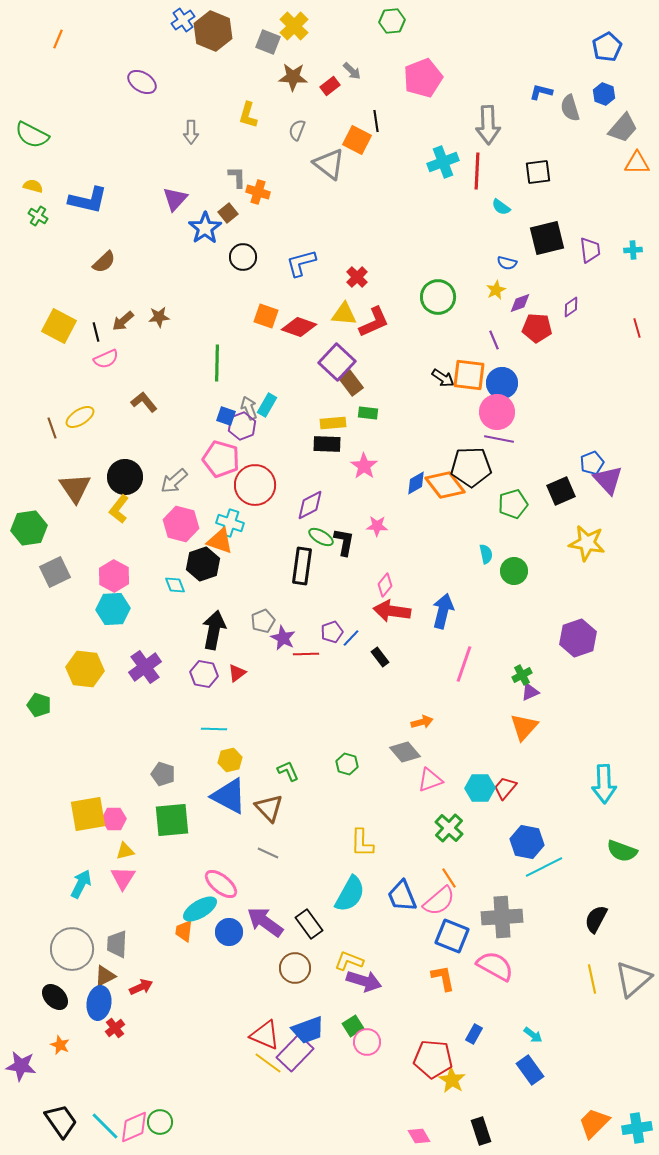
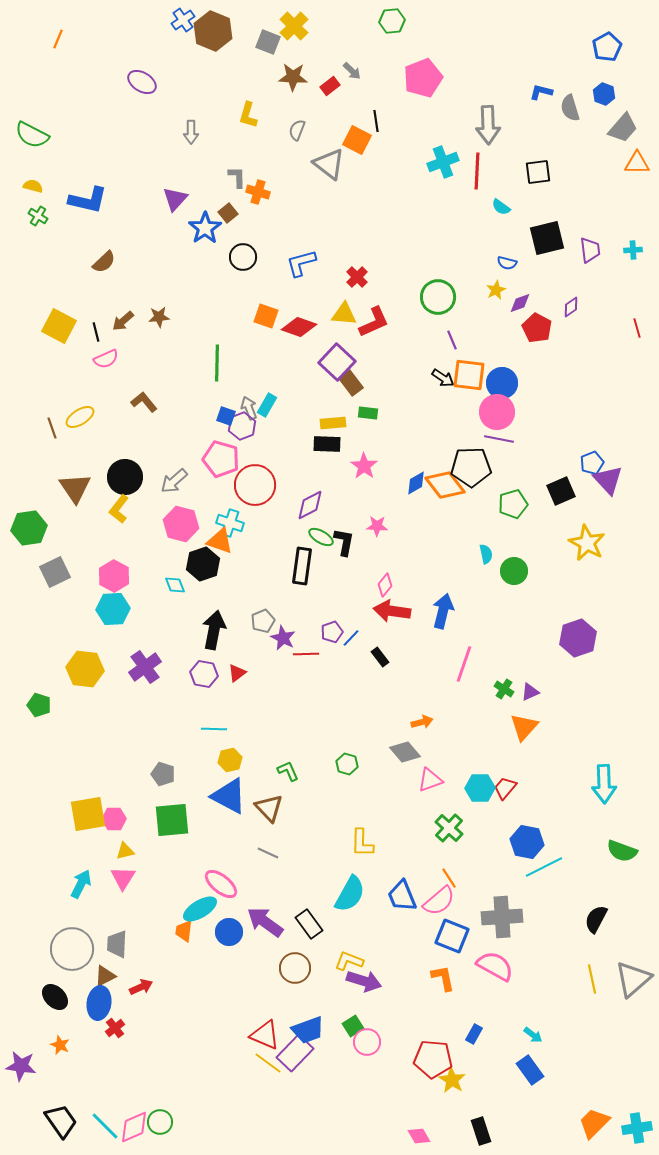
red pentagon at (537, 328): rotated 24 degrees clockwise
purple line at (494, 340): moved 42 px left
yellow star at (587, 543): rotated 18 degrees clockwise
green cross at (522, 675): moved 18 px left, 14 px down; rotated 30 degrees counterclockwise
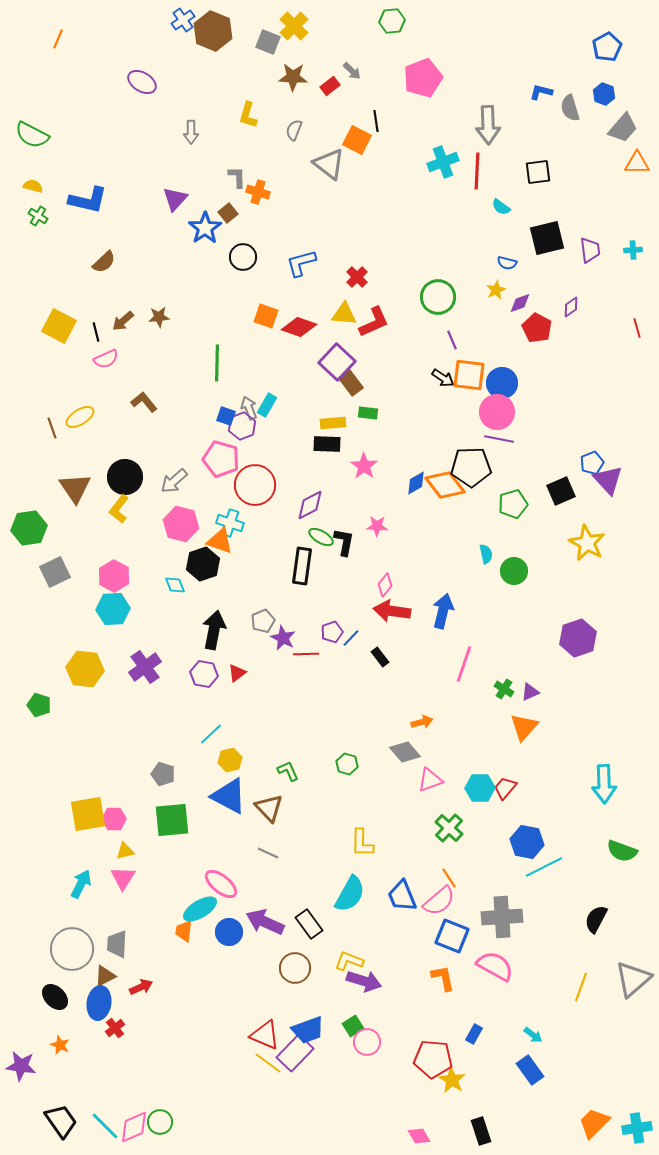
gray semicircle at (297, 130): moved 3 px left
cyan line at (214, 729): moved 3 px left, 5 px down; rotated 45 degrees counterclockwise
purple arrow at (265, 922): rotated 12 degrees counterclockwise
yellow line at (592, 979): moved 11 px left, 8 px down; rotated 32 degrees clockwise
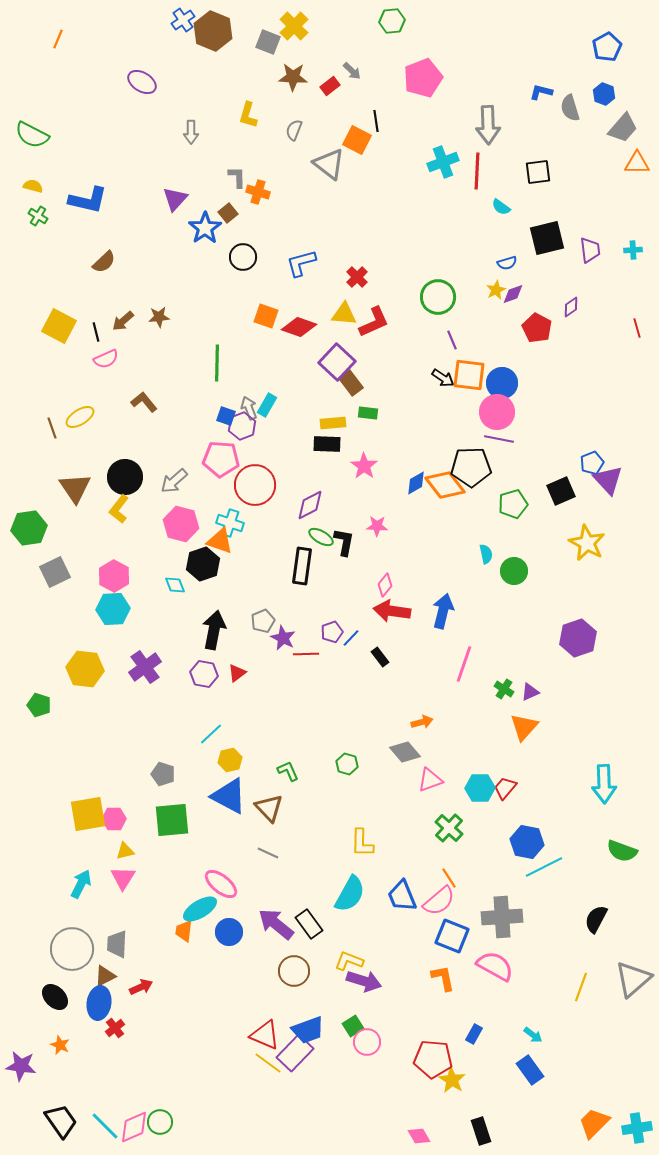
blue semicircle at (507, 263): rotated 30 degrees counterclockwise
purple diamond at (520, 303): moved 7 px left, 9 px up
pink pentagon at (221, 459): rotated 12 degrees counterclockwise
purple arrow at (265, 922): moved 11 px right, 2 px down; rotated 15 degrees clockwise
brown circle at (295, 968): moved 1 px left, 3 px down
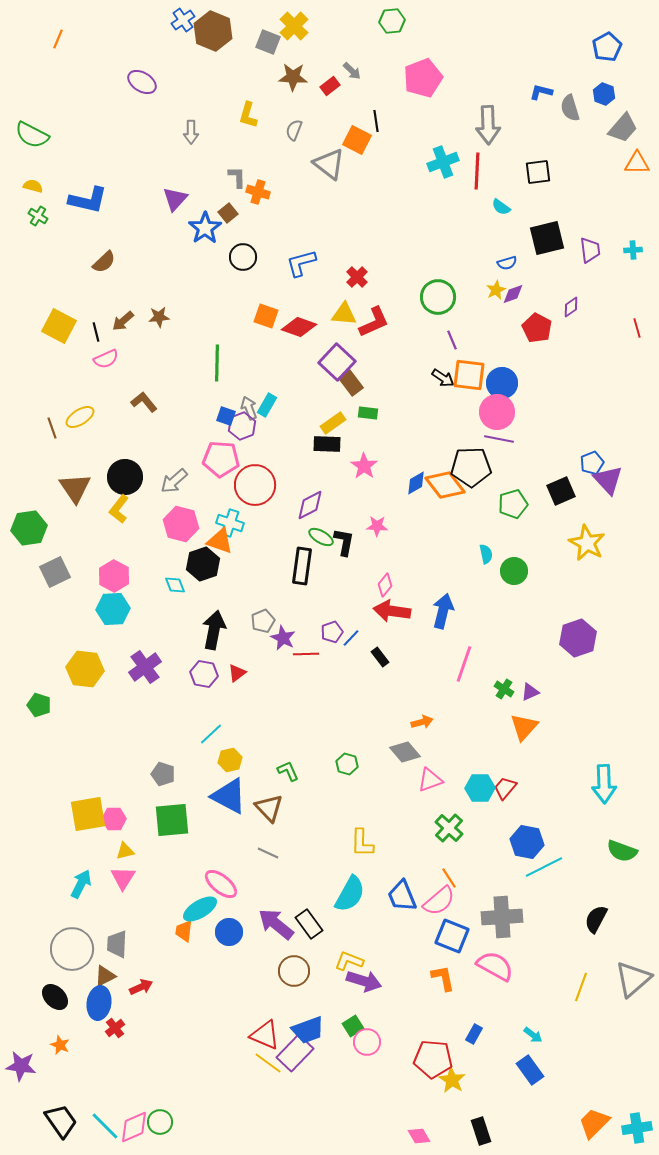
yellow rectangle at (333, 423): rotated 30 degrees counterclockwise
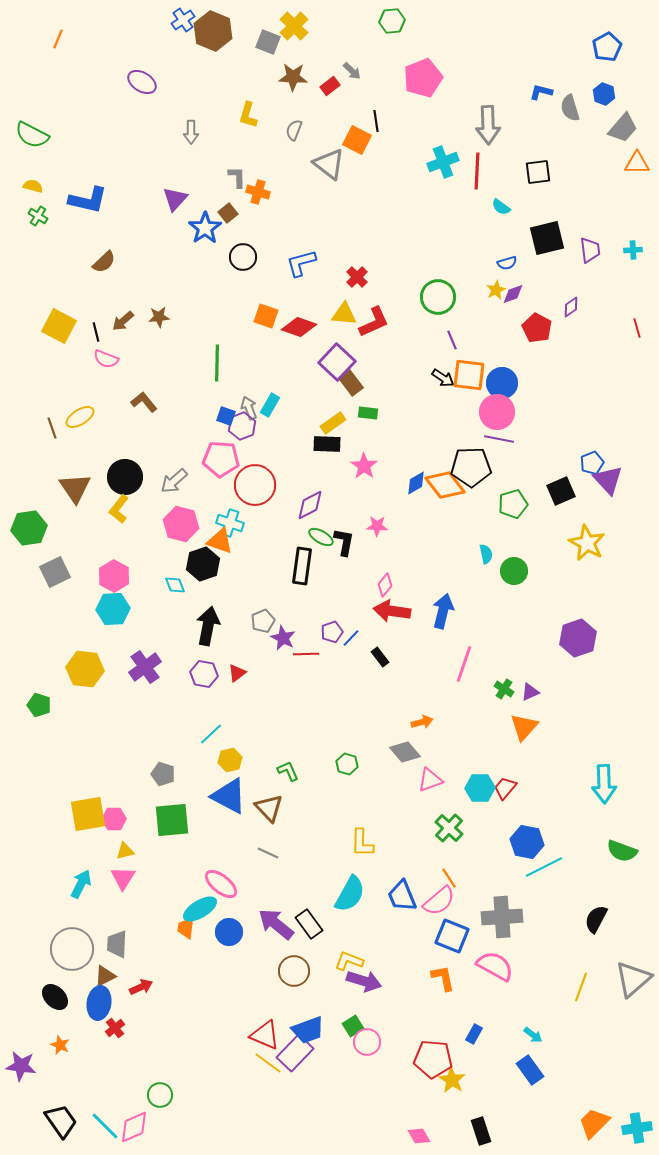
pink semicircle at (106, 359): rotated 45 degrees clockwise
cyan rectangle at (267, 405): moved 3 px right
black arrow at (214, 630): moved 6 px left, 4 px up
orange trapezoid at (184, 931): moved 2 px right, 3 px up
green circle at (160, 1122): moved 27 px up
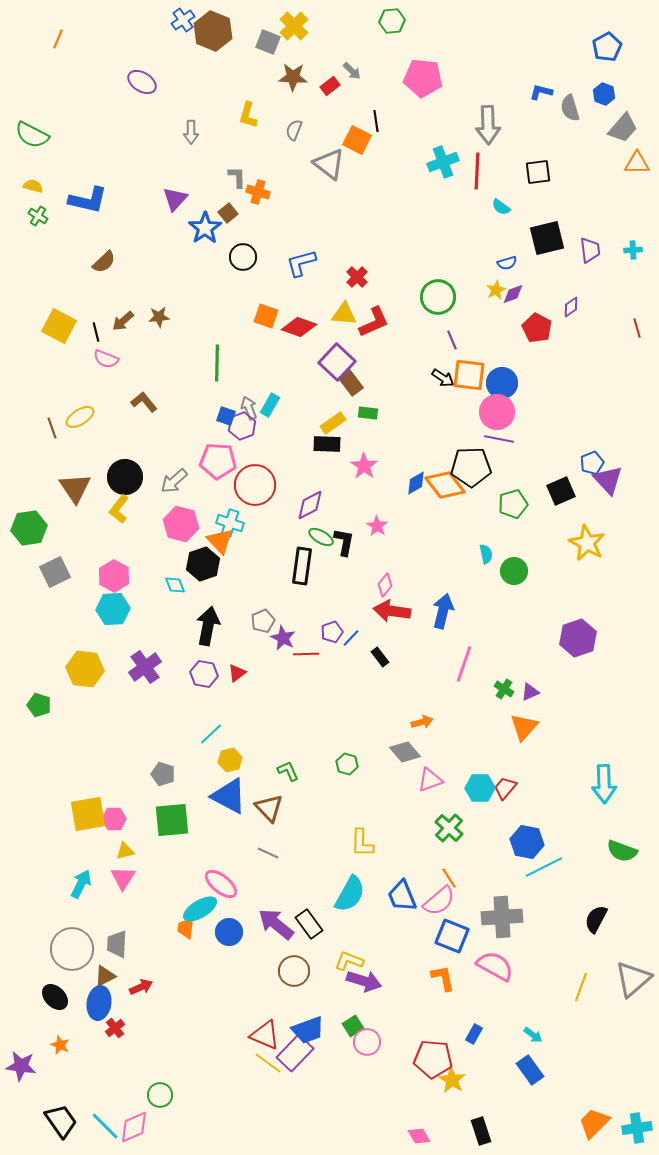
pink pentagon at (423, 78): rotated 27 degrees clockwise
pink pentagon at (221, 459): moved 3 px left, 2 px down
pink star at (377, 526): rotated 30 degrees clockwise
orange triangle at (220, 541): rotated 28 degrees clockwise
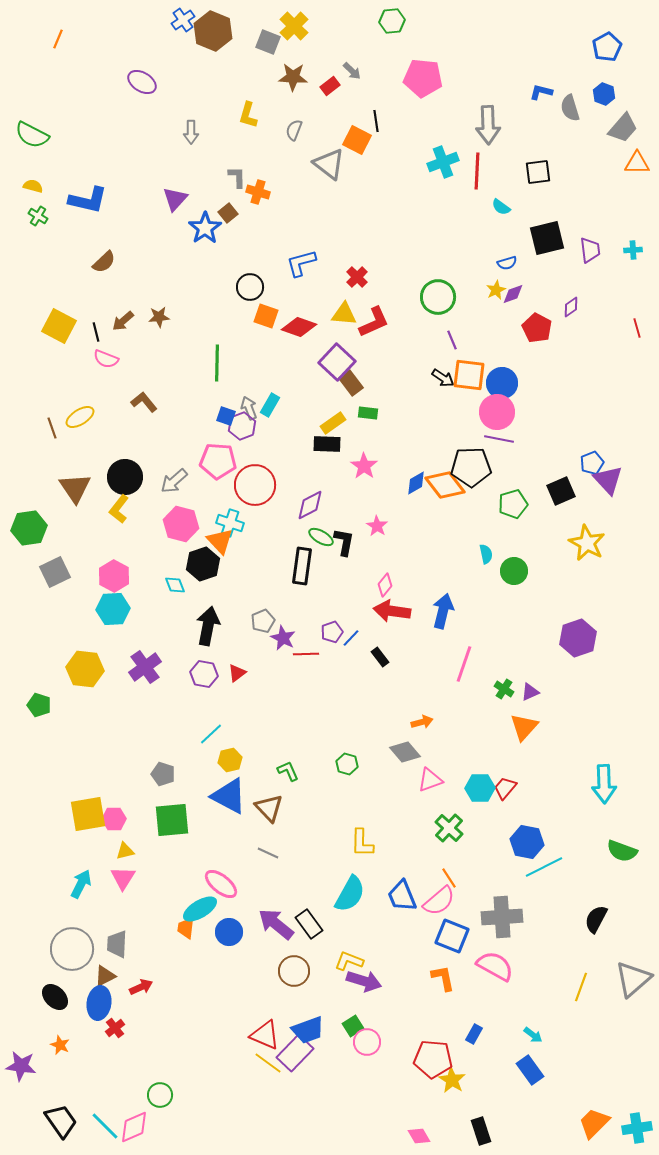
black circle at (243, 257): moved 7 px right, 30 px down
